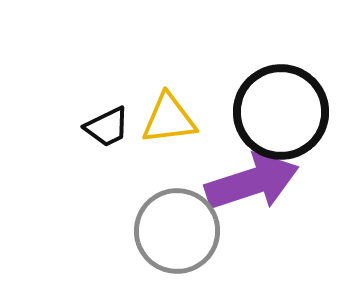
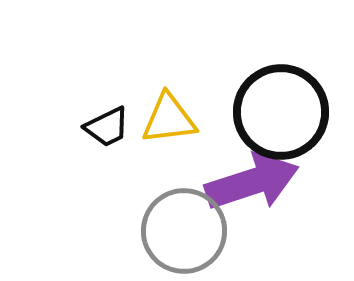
gray circle: moved 7 px right
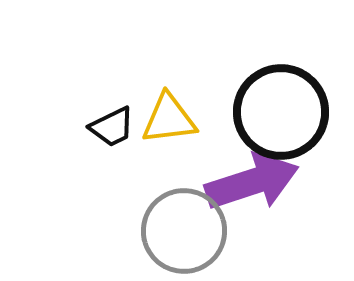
black trapezoid: moved 5 px right
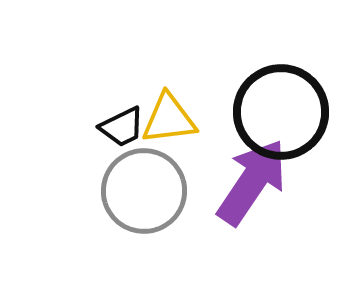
black trapezoid: moved 10 px right
purple arrow: rotated 38 degrees counterclockwise
gray circle: moved 40 px left, 40 px up
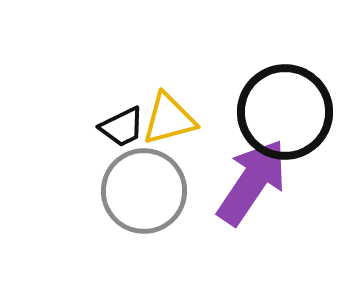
black circle: moved 4 px right
yellow triangle: rotated 8 degrees counterclockwise
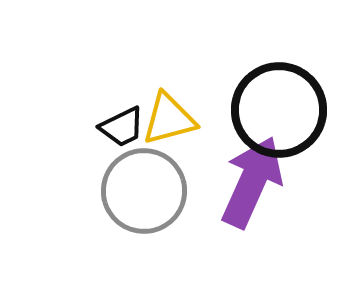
black circle: moved 6 px left, 2 px up
purple arrow: rotated 10 degrees counterclockwise
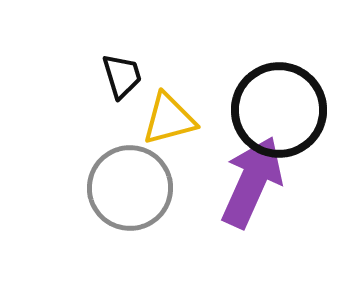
black trapezoid: moved 51 px up; rotated 81 degrees counterclockwise
gray circle: moved 14 px left, 3 px up
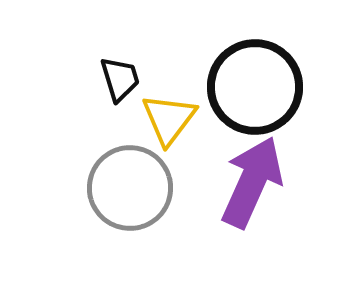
black trapezoid: moved 2 px left, 3 px down
black circle: moved 24 px left, 23 px up
yellow triangle: rotated 38 degrees counterclockwise
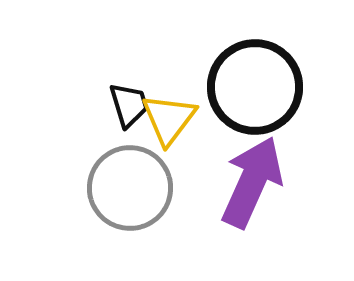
black trapezoid: moved 9 px right, 26 px down
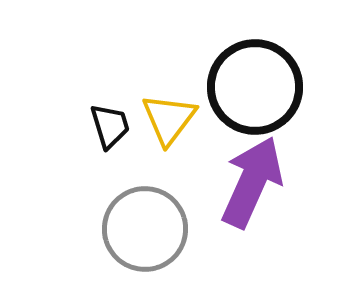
black trapezoid: moved 19 px left, 21 px down
gray circle: moved 15 px right, 41 px down
